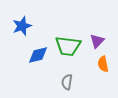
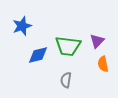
gray semicircle: moved 1 px left, 2 px up
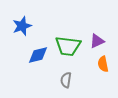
purple triangle: rotated 21 degrees clockwise
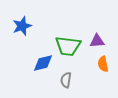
purple triangle: rotated 21 degrees clockwise
blue diamond: moved 5 px right, 8 px down
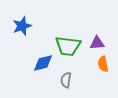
purple triangle: moved 2 px down
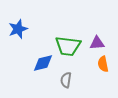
blue star: moved 4 px left, 3 px down
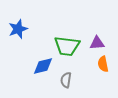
green trapezoid: moved 1 px left
blue diamond: moved 3 px down
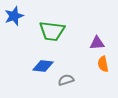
blue star: moved 4 px left, 13 px up
green trapezoid: moved 15 px left, 15 px up
blue diamond: rotated 20 degrees clockwise
gray semicircle: rotated 63 degrees clockwise
